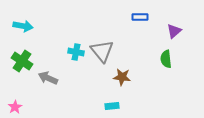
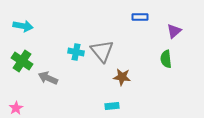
pink star: moved 1 px right, 1 px down
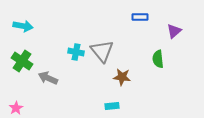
green semicircle: moved 8 px left
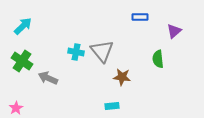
cyan arrow: rotated 54 degrees counterclockwise
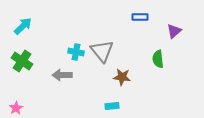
gray arrow: moved 14 px right, 3 px up; rotated 24 degrees counterclockwise
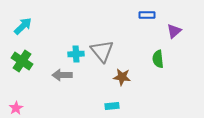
blue rectangle: moved 7 px right, 2 px up
cyan cross: moved 2 px down; rotated 14 degrees counterclockwise
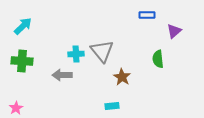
green cross: rotated 30 degrees counterclockwise
brown star: rotated 24 degrees clockwise
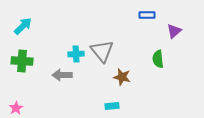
brown star: rotated 18 degrees counterclockwise
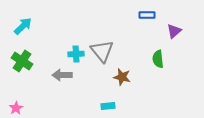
green cross: rotated 30 degrees clockwise
cyan rectangle: moved 4 px left
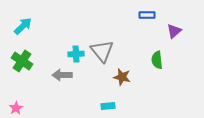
green semicircle: moved 1 px left, 1 px down
